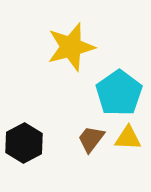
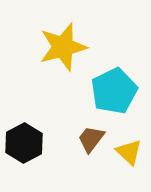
yellow star: moved 8 px left
cyan pentagon: moved 5 px left, 2 px up; rotated 9 degrees clockwise
yellow triangle: moved 1 px right, 14 px down; rotated 40 degrees clockwise
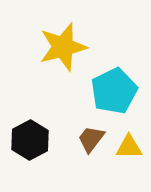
black hexagon: moved 6 px right, 3 px up
yellow triangle: moved 5 px up; rotated 44 degrees counterclockwise
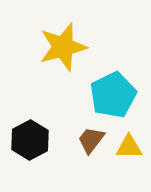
cyan pentagon: moved 1 px left, 4 px down
brown trapezoid: moved 1 px down
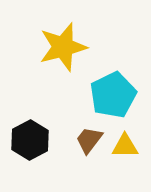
brown trapezoid: moved 2 px left
yellow triangle: moved 4 px left, 1 px up
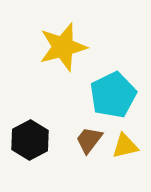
yellow triangle: rotated 12 degrees counterclockwise
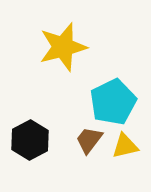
cyan pentagon: moved 7 px down
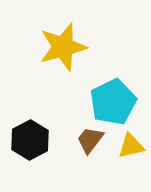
brown trapezoid: moved 1 px right
yellow triangle: moved 6 px right
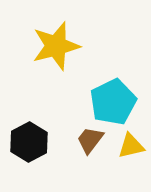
yellow star: moved 7 px left, 1 px up
black hexagon: moved 1 px left, 2 px down
